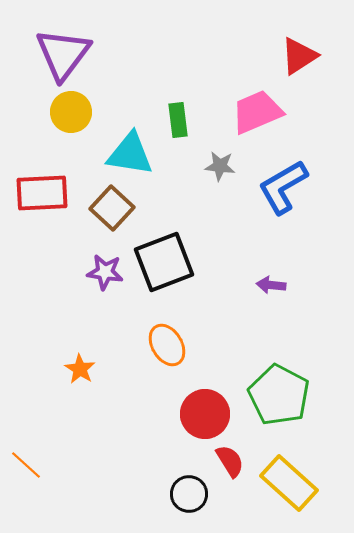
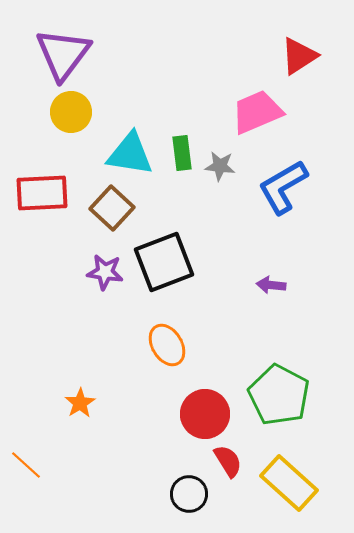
green rectangle: moved 4 px right, 33 px down
orange star: moved 34 px down; rotated 8 degrees clockwise
red semicircle: moved 2 px left
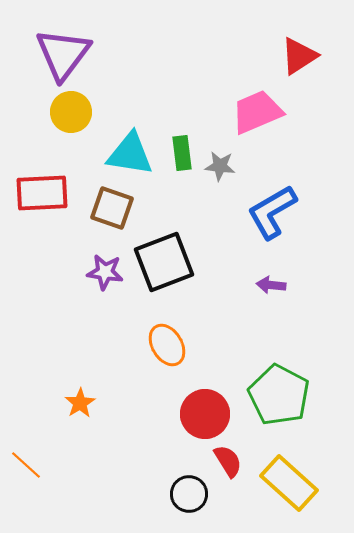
blue L-shape: moved 11 px left, 25 px down
brown square: rotated 24 degrees counterclockwise
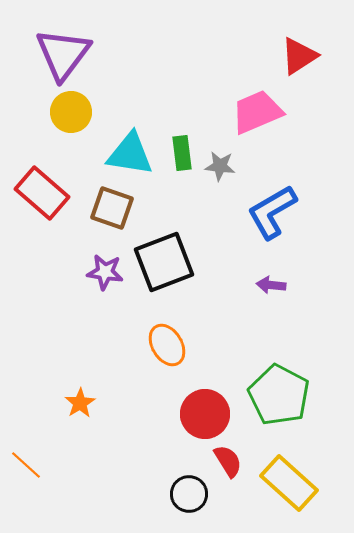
red rectangle: rotated 44 degrees clockwise
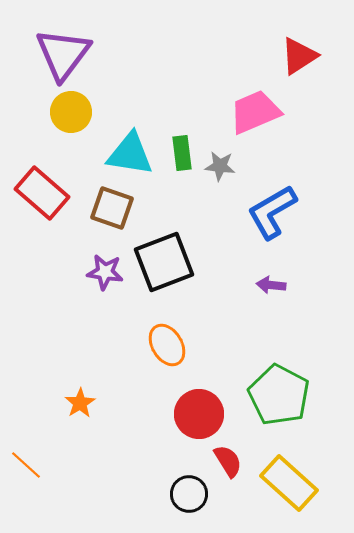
pink trapezoid: moved 2 px left
red circle: moved 6 px left
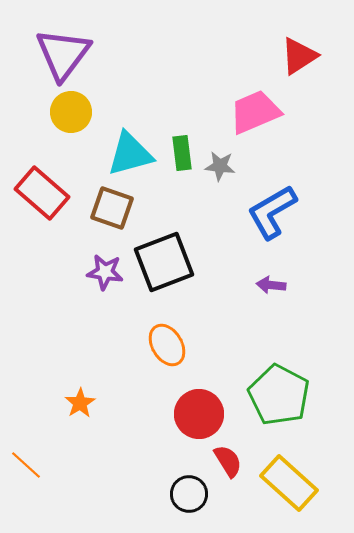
cyan triangle: rotated 24 degrees counterclockwise
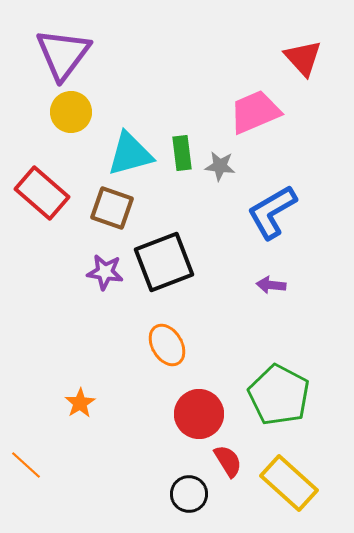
red triangle: moved 4 px right, 2 px down; rotated 39 degrees counterclockwise
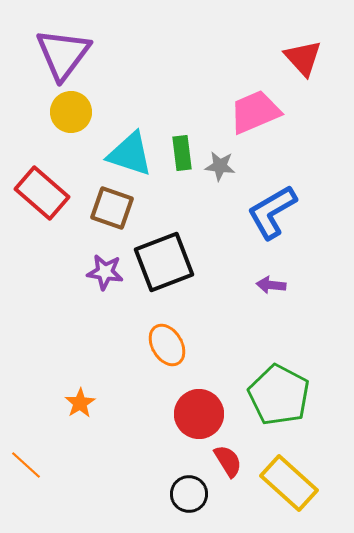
cyan triangle: rotated 33 degrees clockwise
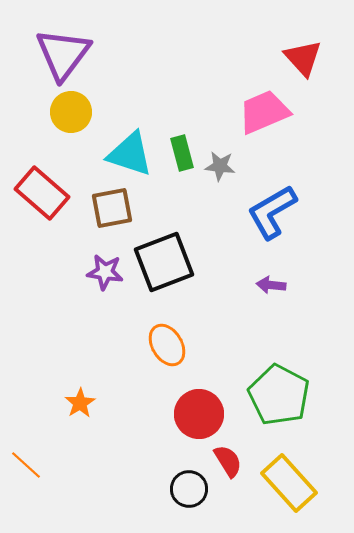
pink trapezoid: moved 9 px right
green rectangle: rotated 8 degrees counterclockwise
brown square: rotated 30 degrees counterclockwise
yellow rectangle: rotated 6 degrees clockwise
black circle: moved 5 px up
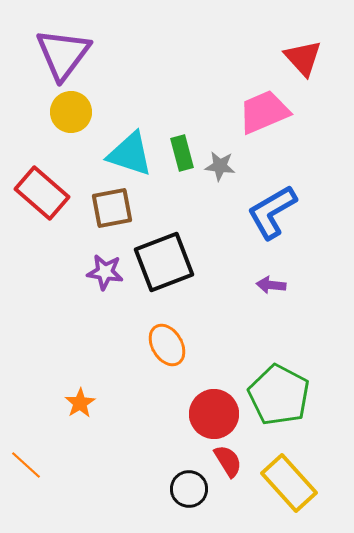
red circle: moved 15 px right
